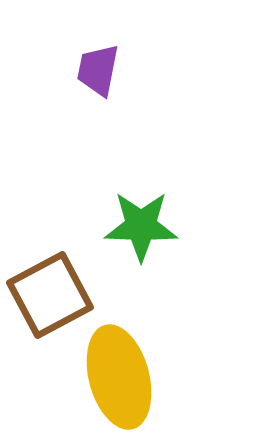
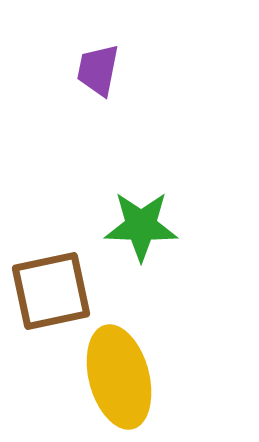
brown square: moved 1 px right, 4 px up; rotated 16 degrees clockwise
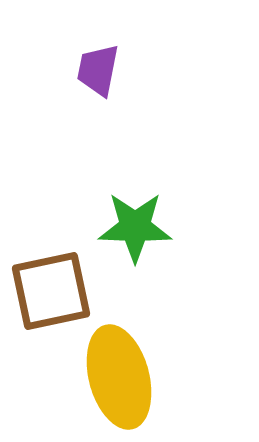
green star: moved 6 px left, 1 px down
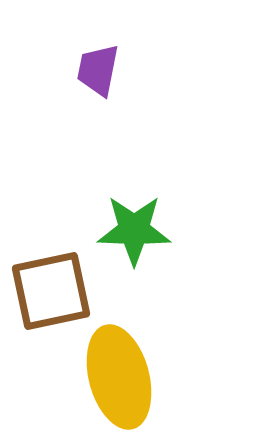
green star: moved 1 px left, 3 px down
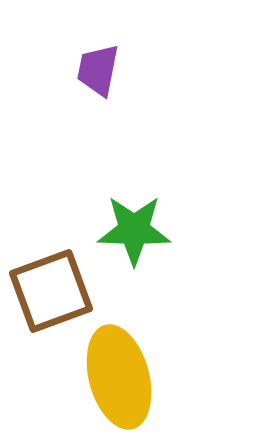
brown square: rotated 8 degrees counterclockwise
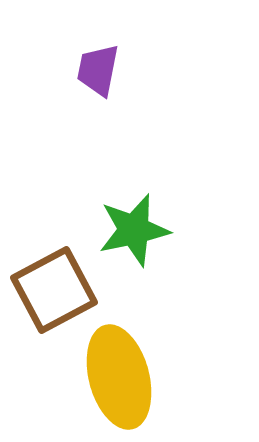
green star: rotated 14 degrees counterclockwise
brown square: moved 3 px right, 1 px up; rotated 8 degrees counterclockwise
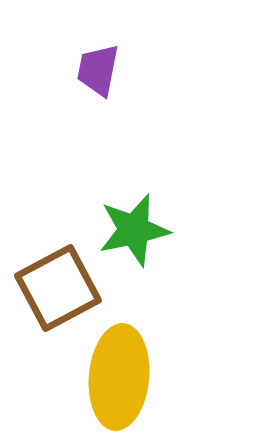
brown square: moved 4 px right, 2 px up
yellow ellipse: rotated 20 degrees clockwise
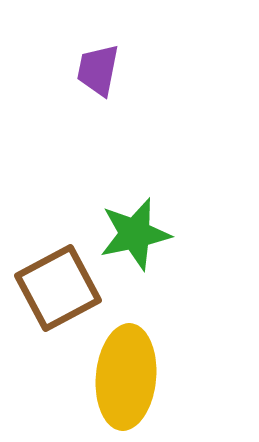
green star: moved 1 px right, 4 px down
yellow ellipse: moved 7 px right
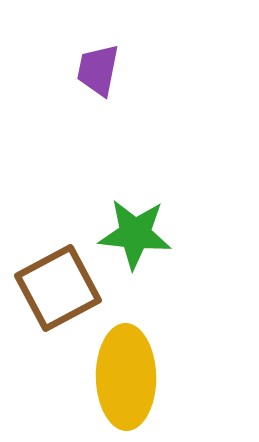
green star: rotated 18 degrees clockwise
yellow ellipse: rotated 6 degrees counterclockwise
